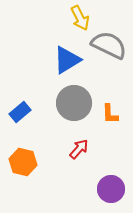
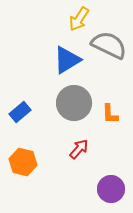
yellow arrow: moved 1 px left, 1 px down; rotated 60 degrees clockwise
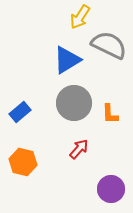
yellow arrow: moved 1 px right, 2 px up
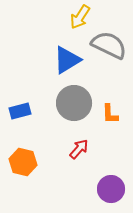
blue rectangle: moved 1 px up; rotated 25 degrees clockwise
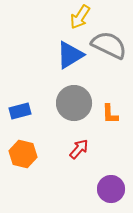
blue triangle: moved 3 px right, 5 px up
orange hexagon: moved 8 px up
